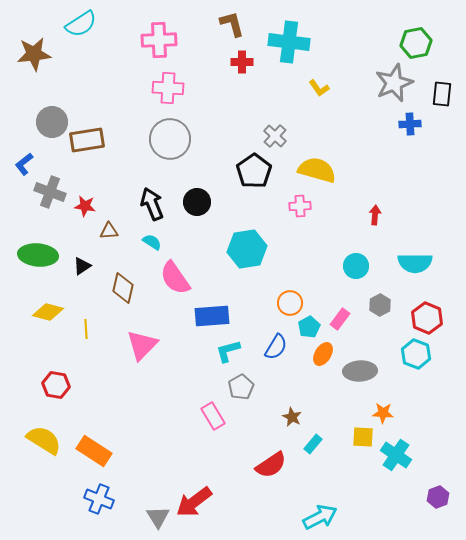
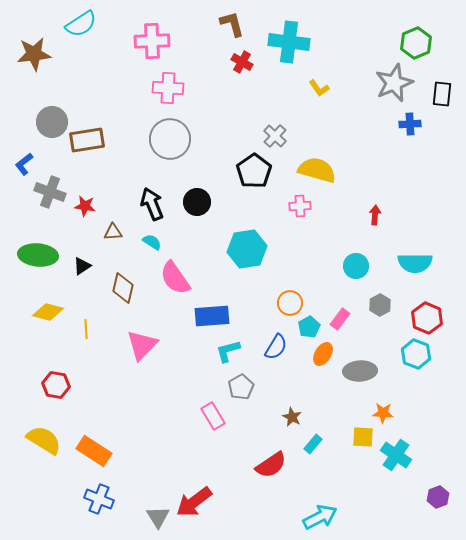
pink cross at (159, 40): moved 7 px left, 1 px down
green hexagon at (416, 43): rotated 12 degrees counterclockwise
red cross at (242, 62): rotated 30 degrees clockwise
brown triangle at (109, 231): moved 4 px right, 1 px down
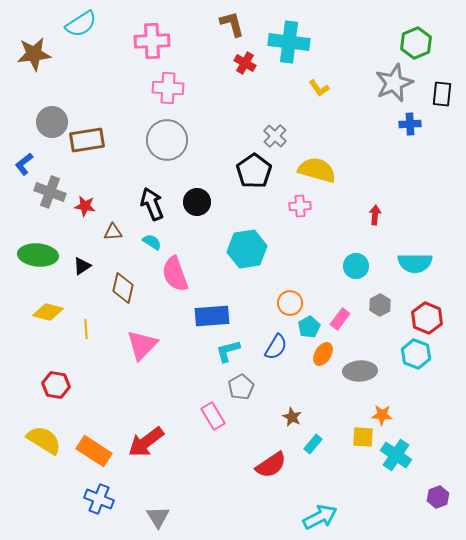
red cross at (242, 62): moved 3 px right, 1 px down
gray circle at (170, 139): moved 3 px left, 1 px down
pink semicircle at (175, 278): moved 4 px up; rotated 15 degrees clockwise
orange star at (383, 413): moved 1 px left, 2 px down
red arrow at (194, 502): moved 48 px left, 60 px up
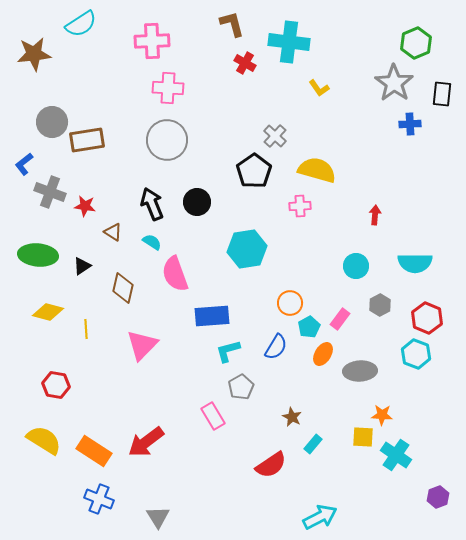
gray star at (394, 83): rotated 15 degrees counterclockwise
brown triangle at (113, 232): rotated 36 degrees clockwise
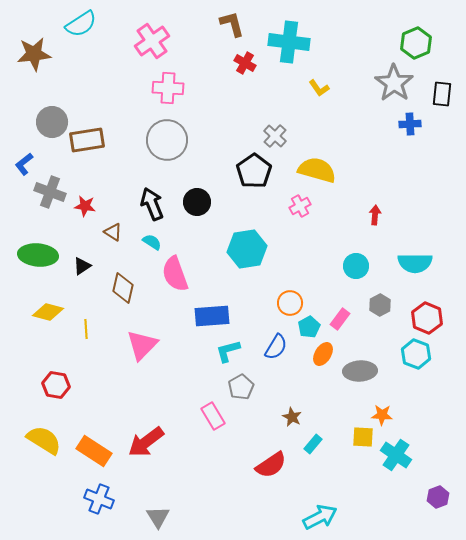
pink cross at (152, 41): rotated 32 degrees counterclockwise
pink cross at (300, 206): rotated 25 degrees counterclockwise
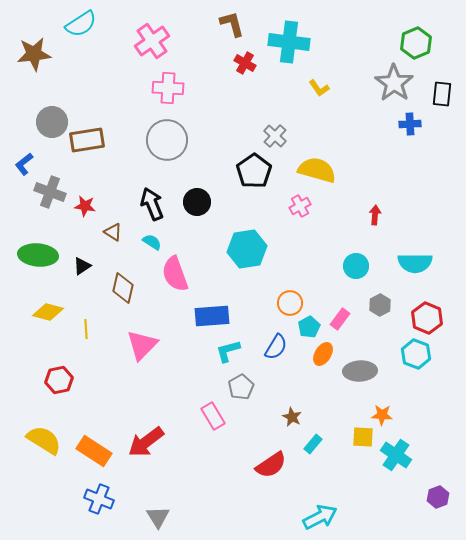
red hexagon at (56, 385): moved 3 px right, 5 px up; rotated 20 degrees counterclockwise
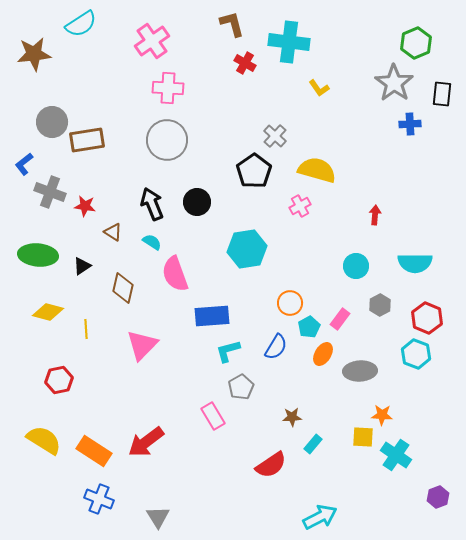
brown star at (292, 417): rotated 30 degrees counterclockwise
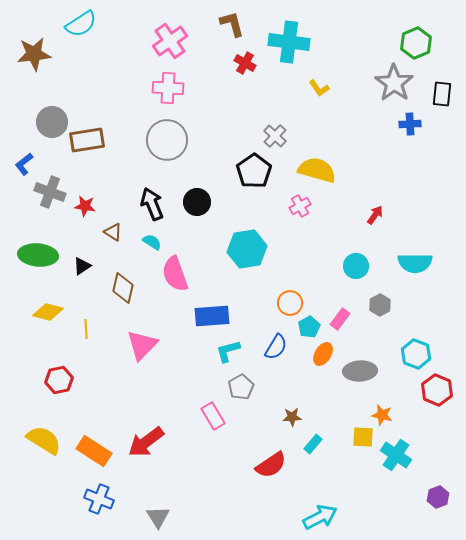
pink cross at (152, 41): moved 18 px right
red arrow at (375, 215): rotated 30 degrees clockwise
red hexagon at (427, 318): moved 10 px right, 72 px down
orange star at (382, 415): rotated 10 degrees clockwise
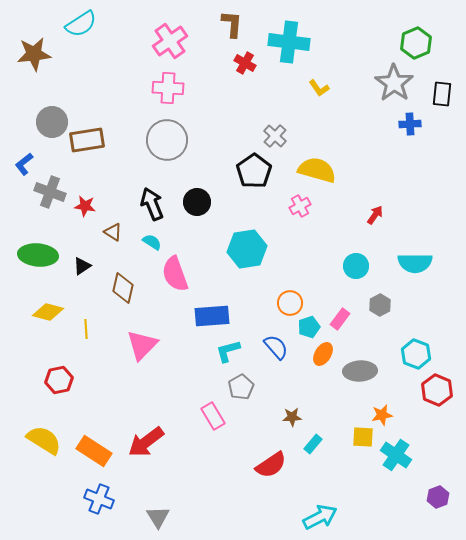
brown L-shape at (232, 24): rotated 20 degrees clockwise
cyan pentagon at (309, 327): rotated 10 degrees clockwise
blue semicircle at (276, 347): rotated 72 degrees counterclockwise
orange star at (382, 415): rotated 25 degrees counterclockwise
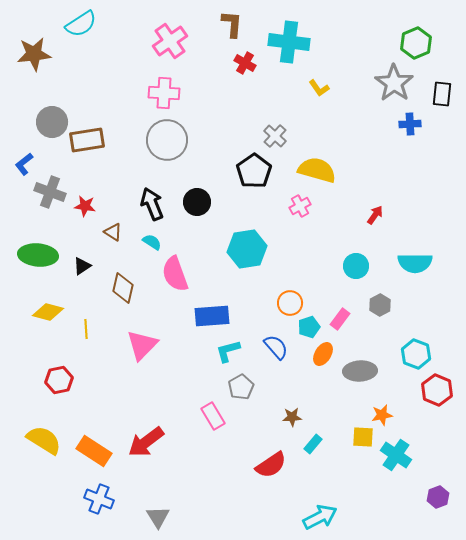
pink cross at (168, 88): moved 4 px left, 5 px down
